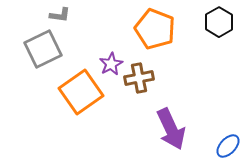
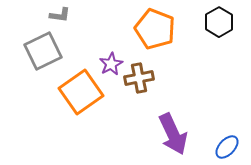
gray square: moved 2 px down
purple arrow: moved 2 px right, 5 px down
blue ellipse: moved 1 px left, 1 px down
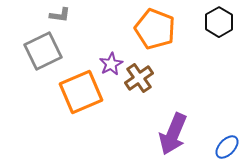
brown cross: rotated 24 degrees counterclockwise
orange square: rotated 12 degrees clockwise
purple arrow: rotated 48 degrees clockwise
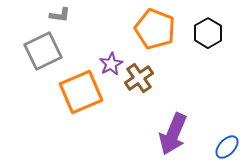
black hexagon: moved 11 px left, 11 px down
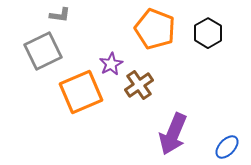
brown cross: moved 7 px down
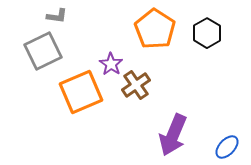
gray L-shape: moved 3 px left, 1 px down
orange pentagon: rotated 12 degrees clockwise
black hexagon: moved 1 px left
purple star: rotated 10 degrees counterclockwise
brown cross: moved 3 px left
purple arrow: moved 1 px down
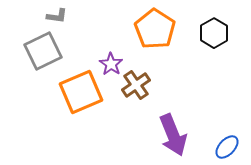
black hexagon: moved 7 px right
purple arrow: rotated 45 degrees counterclockwise
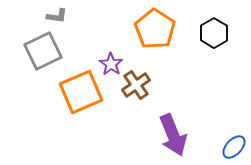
blue ellipse: moved 7 px right
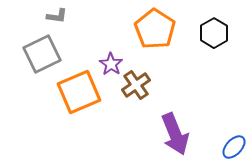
gray square: moved 1 px left, 3 px down
orange square: moved 2 px left
purple arrow: moved 2 px right, 1 px up
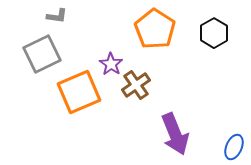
blue ellipse: rotated 20 degrees counterclockwise
